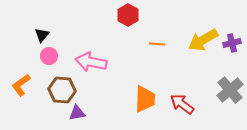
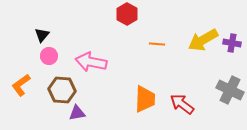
red hexagon: moved 1 px left, 1 px up
purple cross: rotated 24 degrees clockwise
gray cross: rotated 24 degrees counterclockwise
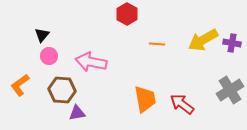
orange L-shape: moved 1 px left
gray cross: rotated 32 degrees clockwise
orange trapezoid: rotated 12 degrees counterclockwise
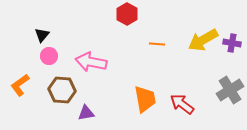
purple triangle: moved 9 px right
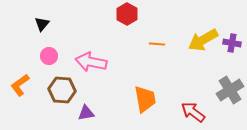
black triangle: moved 11 px up
red arrow: moved 11 px right, 8 px down
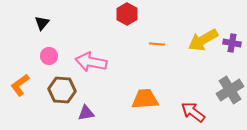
black triangle: moved 1 px up
orange trapezoid: rotated 84 degrees counterclockwise
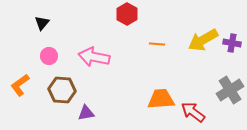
pink arrow: moved 3 px right, 5 px up
orange trapezoid: moved 16 px right
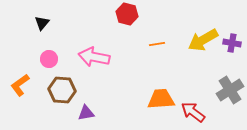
red hexagon: rotated 15 degrees counterclockwise
orange line: rotated 14 degrees counterclockwise
pink circle: moved 3 px down
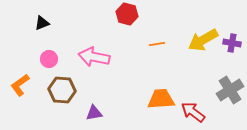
black triangle: rotated 28 degrees clockwise
purple triangle: moved 8 px right
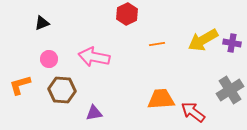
red hexagon: rotated 20 degrees clockwise
orange L-shape: rotated 20 degrees clockwise
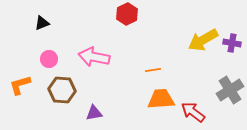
orange line: moved 4 px left, 26 px down
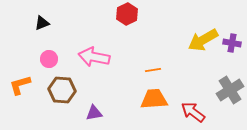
orange trapezoid: moved 7 px left
